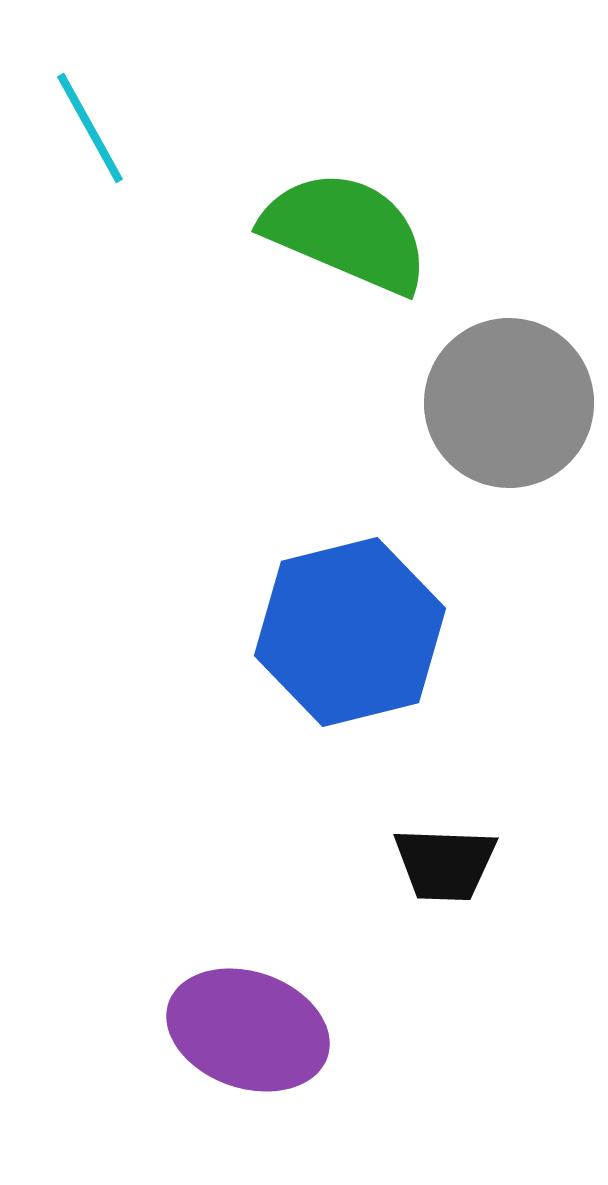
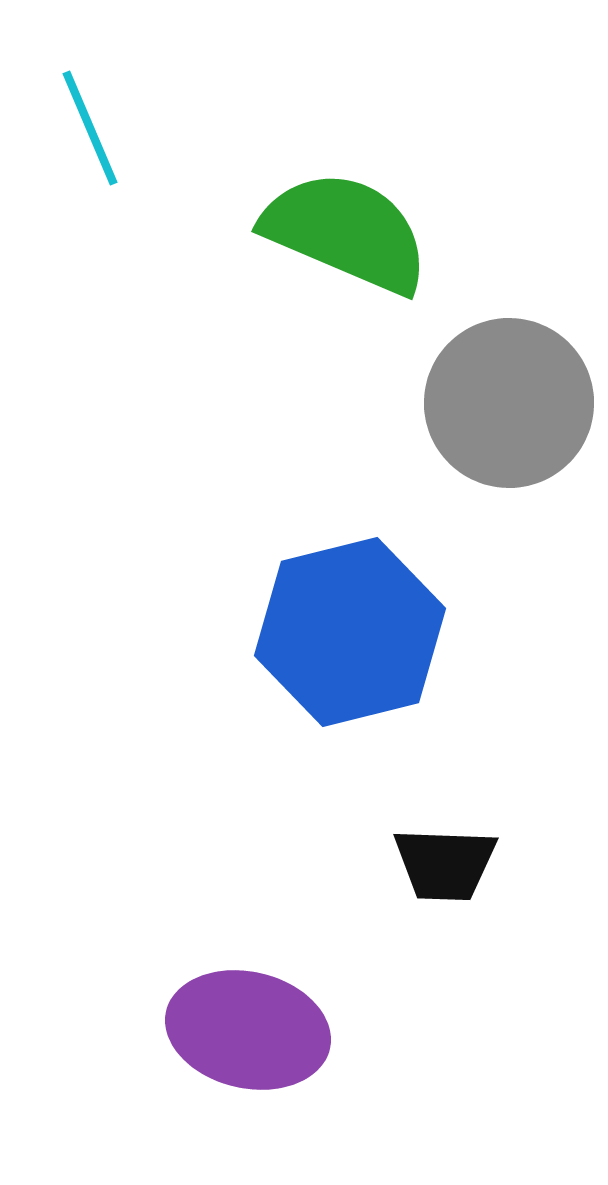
cyan line: rotated 6 degrees clockwise
purple ellipse: rotated 6 degrees counterclockwise
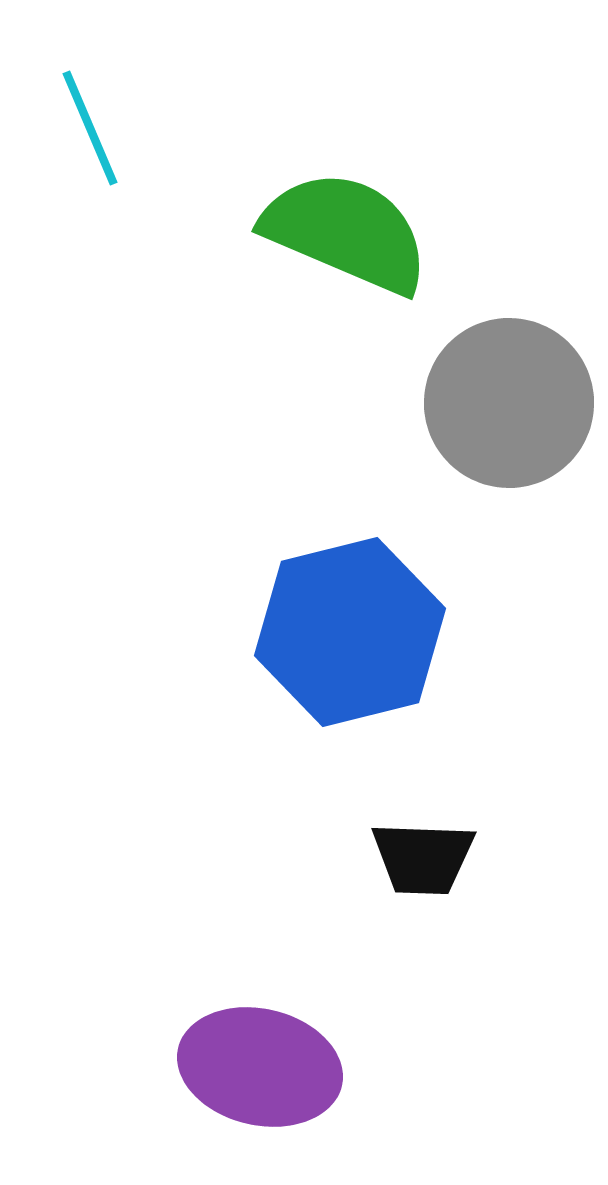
black trapezoid: moved 22 px left, 6 px up
purple ellipse: moved 12 px right, 37 px down
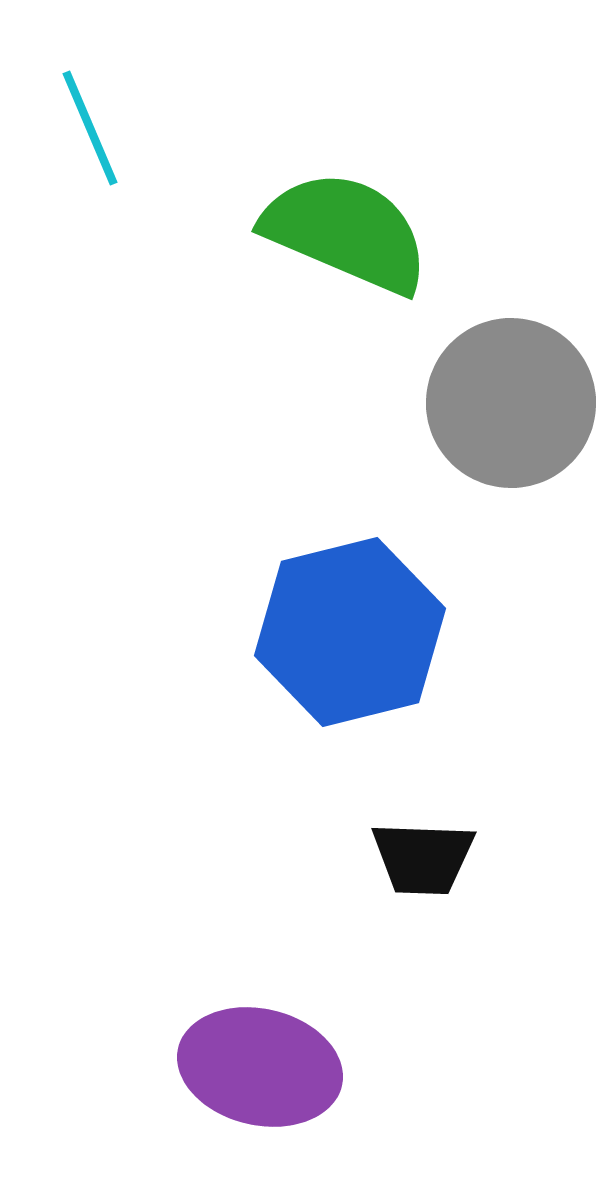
gray circle: moved 2 px right
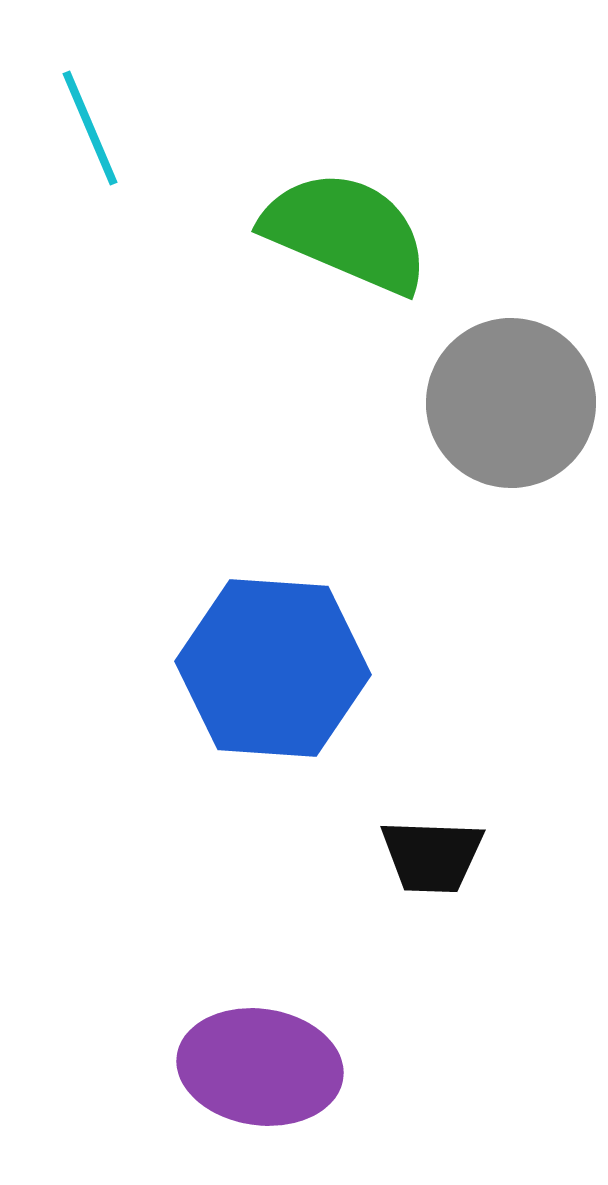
blue hexagon: moved 77 px left, 36 px down; rotated 18 degrees clockwise
black trapezoid: moved 9 px right, 2 px up
purple ellipse: rotated 5 degrees counterclockwise
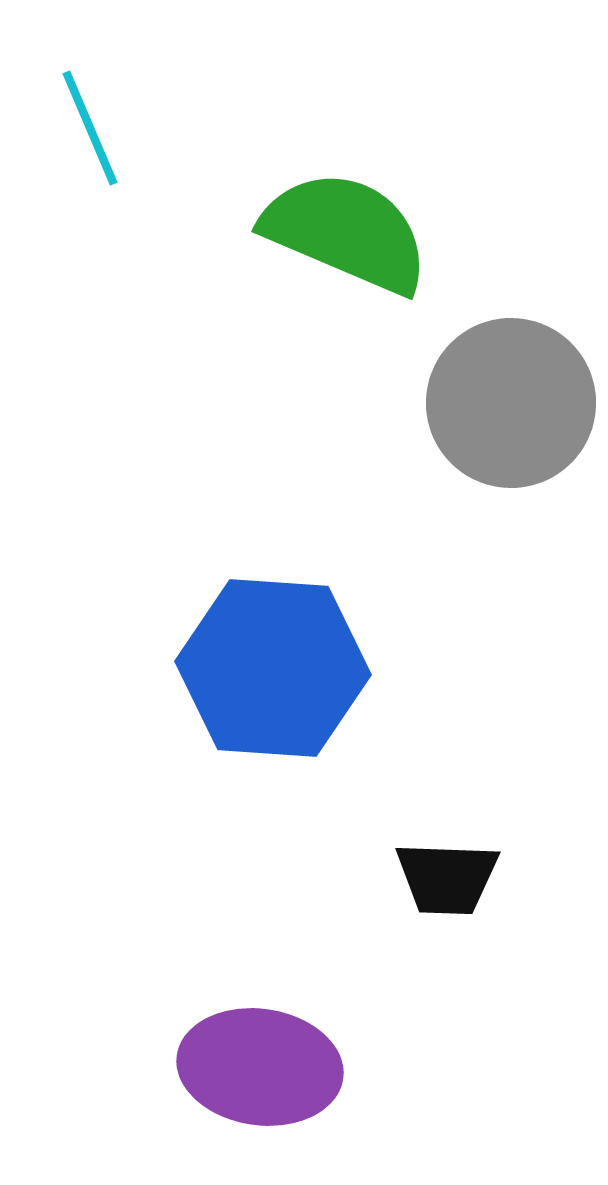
black trapezoid: moved 15 px right, 22 px down
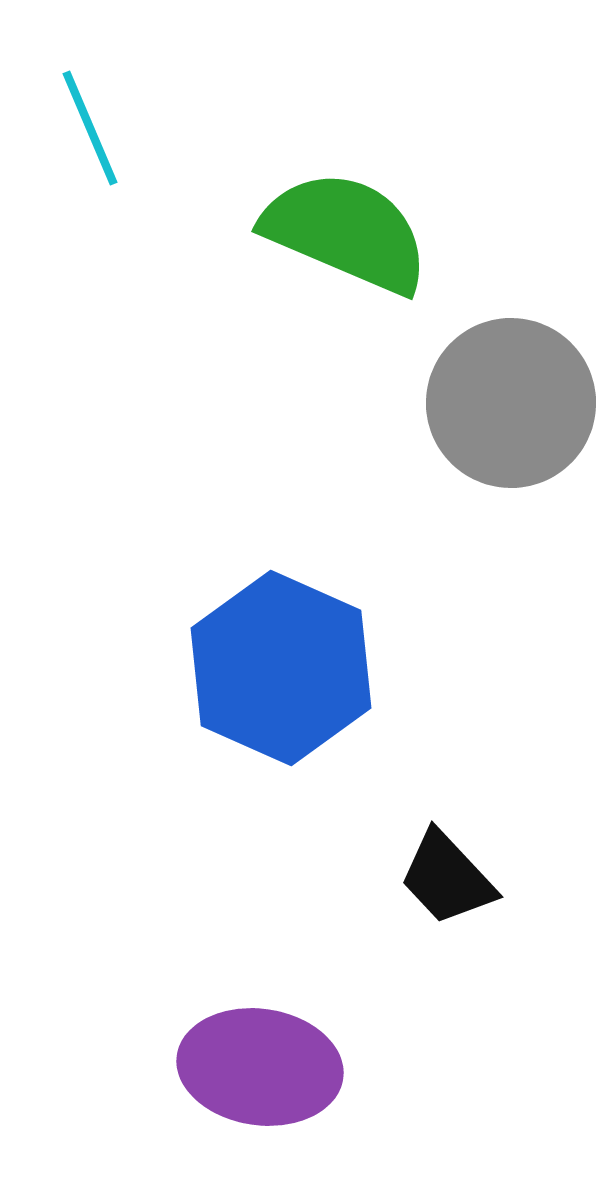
blue hexagon: moved 8 px right; rotated 20 degrees clockwise
black trapezoid: rotated 45 degrees clockwise
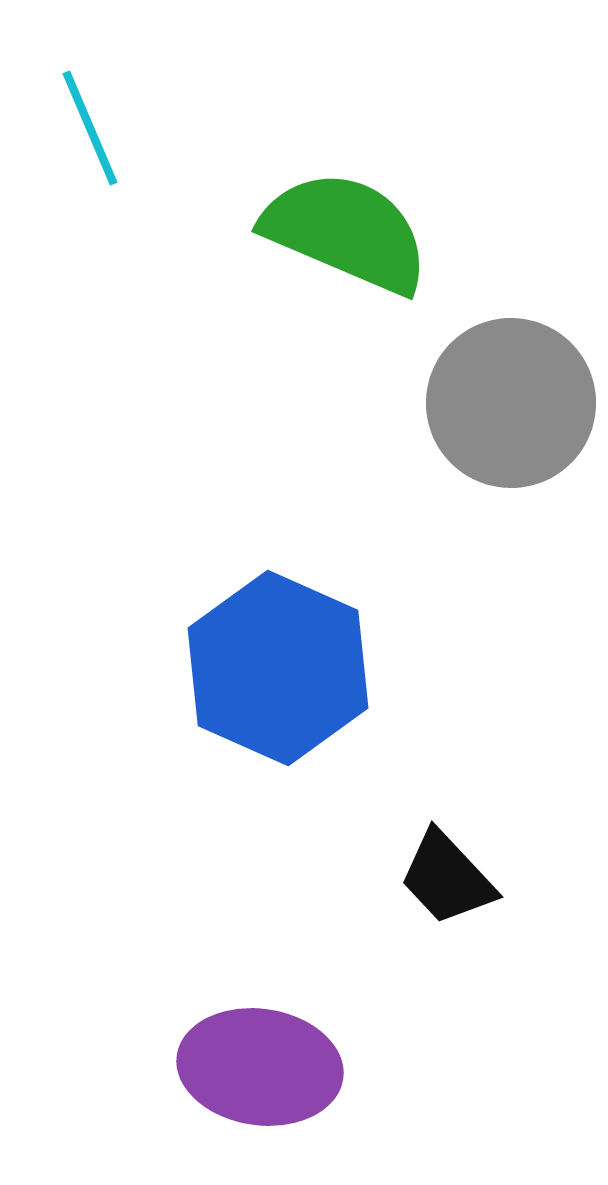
blue hexagon: moved 3 px left
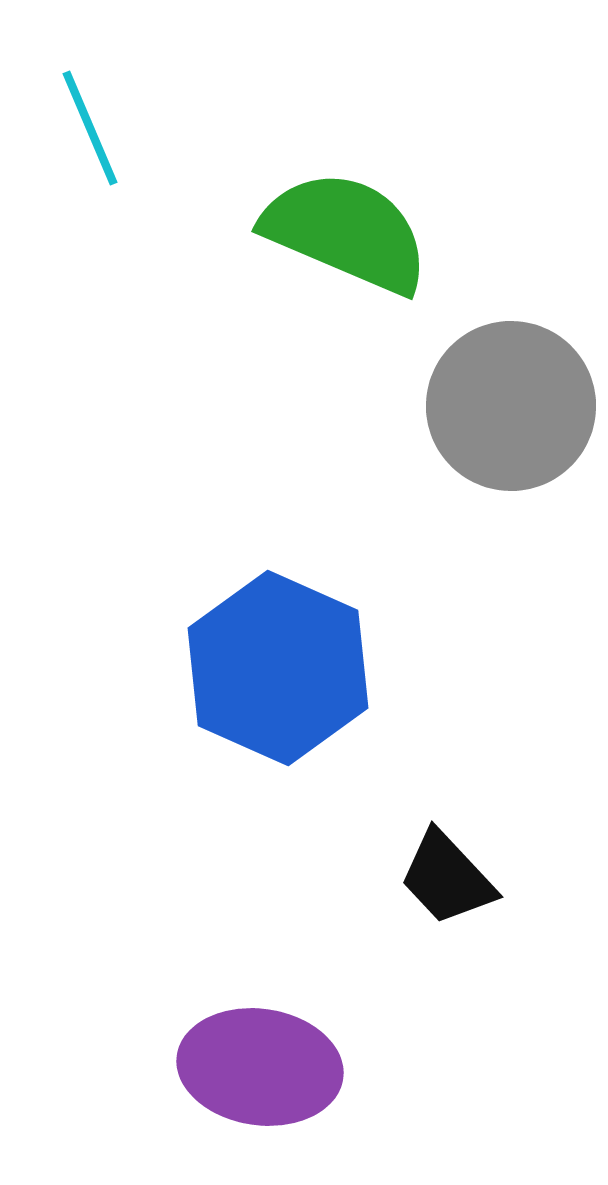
gray circle: moved 3 px down
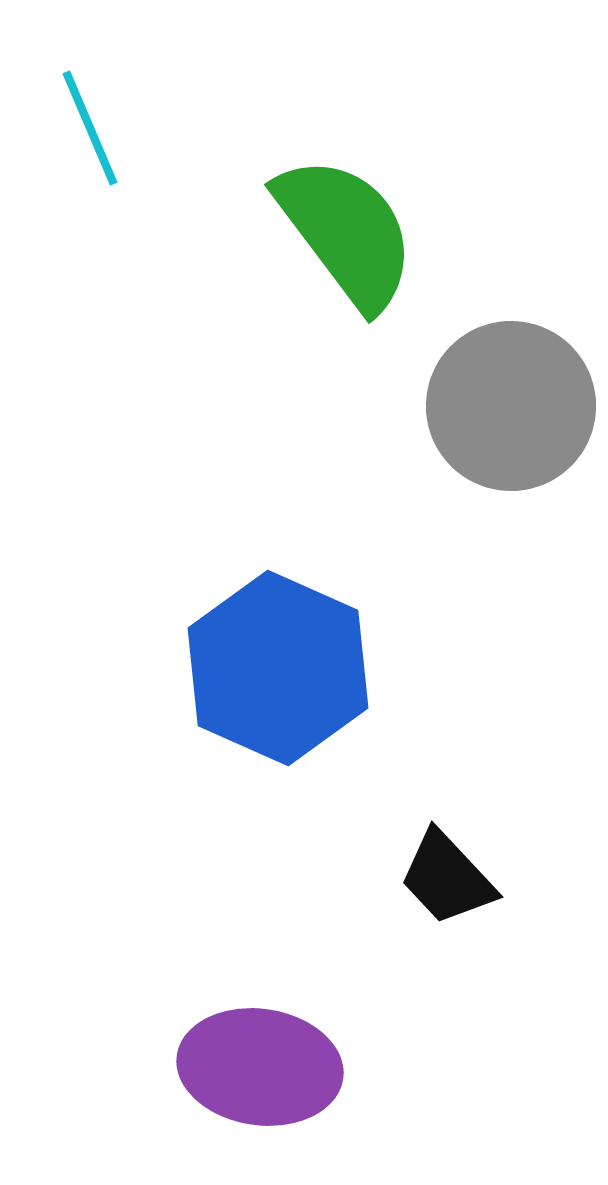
green semicircle: rotated 30 degrees clockwise
